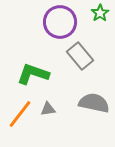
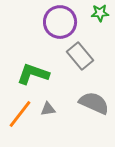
green star: rotated 30 degrees clockwise
gray semicircle: rotated 12 degrees clockwise
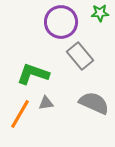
purple circle: moved 1 px right
gray triangle: moved 2 px left, 6 px up
orange line: rotated 8 degrees counterclockwise
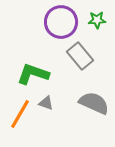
green star: moved 3 px left, 7 px down
gray triangle: rotated 28 degrees clockwise
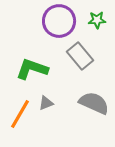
purple circle: moved 2 px left, 1 px up
green L-shape: moved 1 px left, 5 px up
gray triangle: rotated 42 degrees counterclockwise
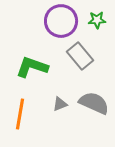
purple circle: moved 2 px right
green L-shape: moved 2 px up
gray triangle: moved 14 px right, 1 px down
orange line: rotated 20 degrees counterclockwise
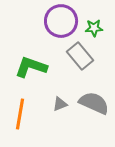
green star: moved 3 px left, 8 px down
green L-shape: moved 1 px left
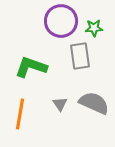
gray rectangle: rotated 32 degrees clockwise
gray triangle: rotated 42 degrees counterclockwise
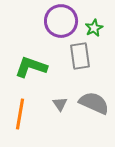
green star: rotated 24 degrees counterclockwise
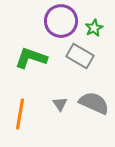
gray rectangle: rotated 52 degrees counterclockwise
green L-shape: moved 9 px up
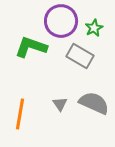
green L-shape: moved 11 px up
